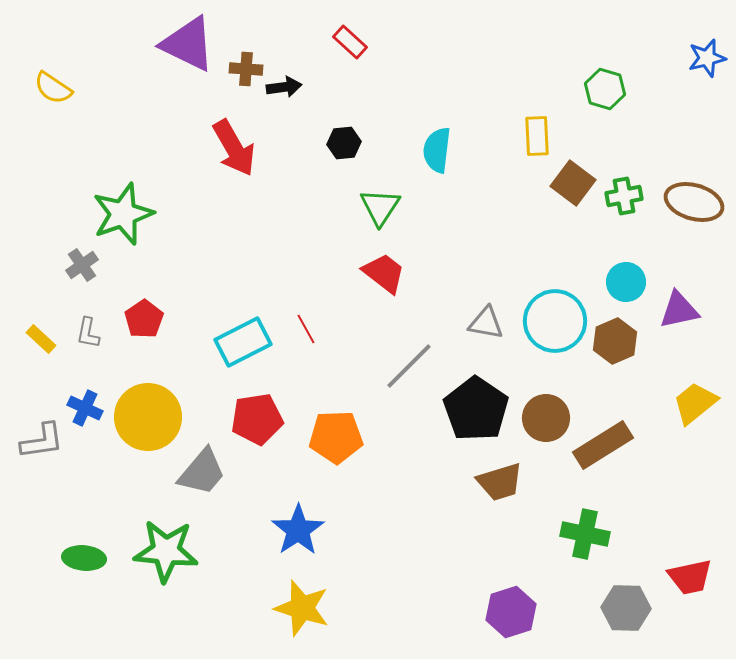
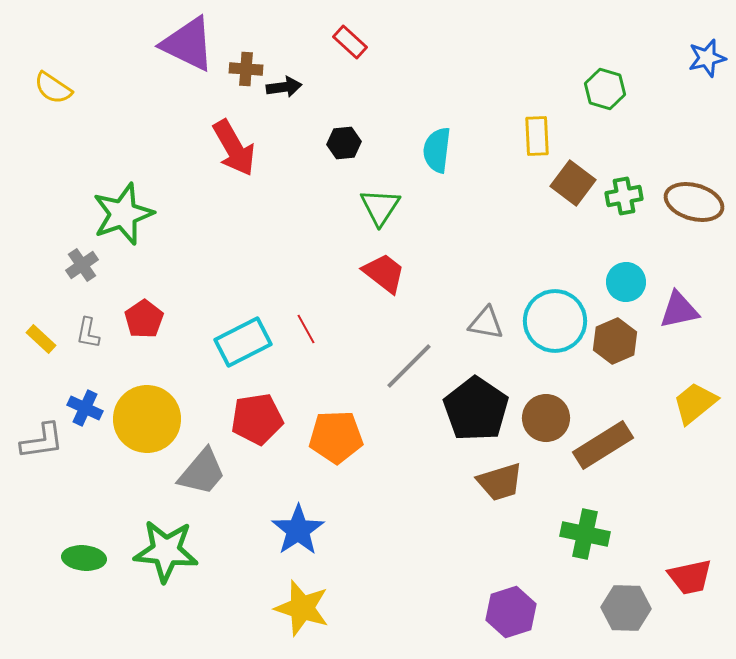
yellow circle at (148, 417): moved 1 px left, 2 px down
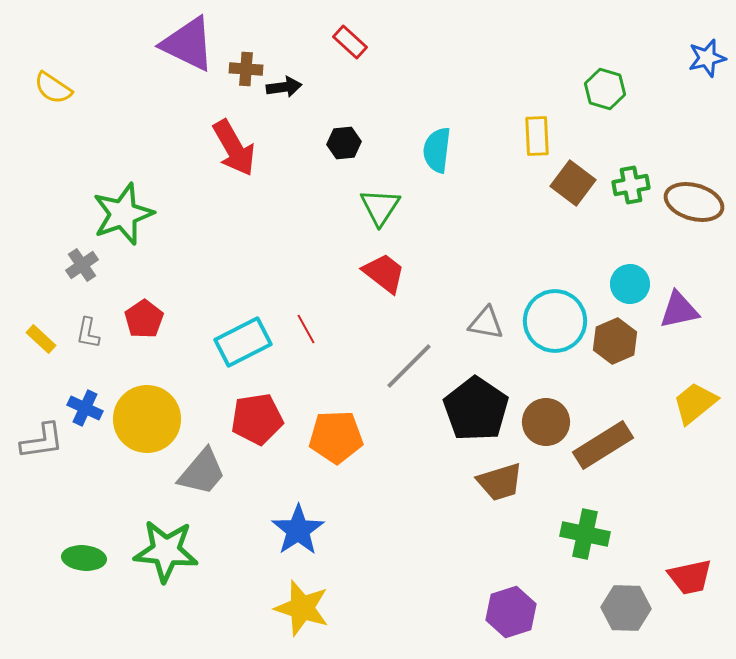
green cross at (624, 196): moved 7 px right, 11 px up
cyan circle at (626, 282): moved 4 px right, 2 px down
brown circle at (546, 418): moved 4 px down
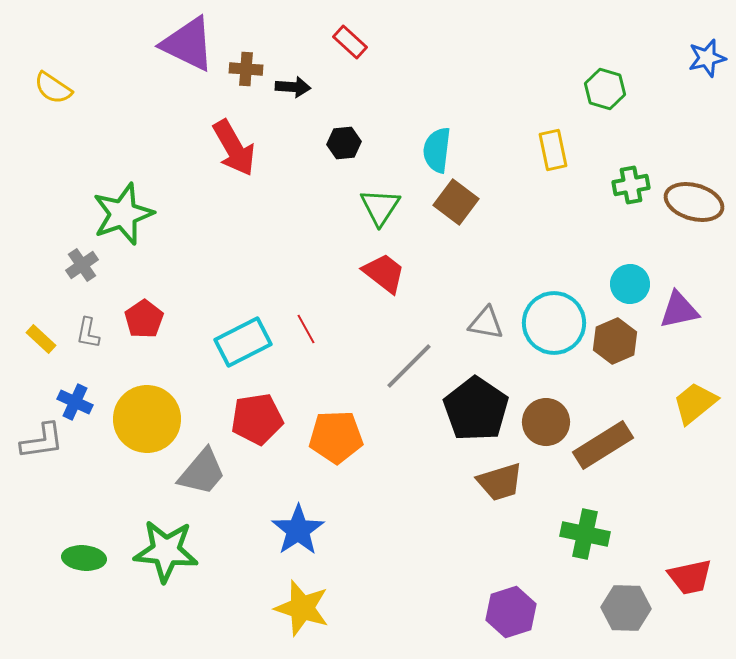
black arrow at (284, 87): moved 9 px right; rotated 12 degrees clockwise
yellow rectangle at (537, 136): moved 16 px right, 14 px down; rotated 9 degrees counterclockwise
brown square at (573, 183): moved 117 px left, 19 px down
cyan circle at (555, 321): moved 1 px left, 2 px down
blue cross at (85, 408): moved 10 px left, 6 px up
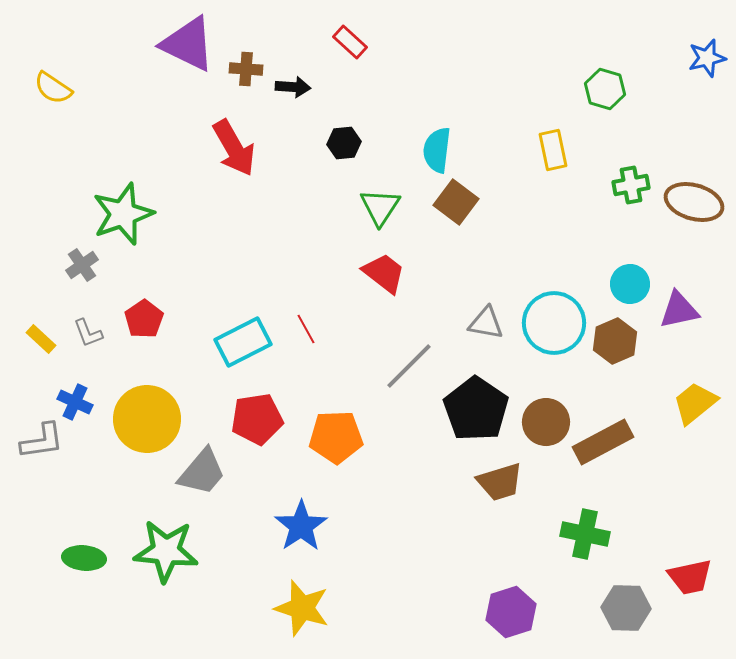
gray L-shape at (88, 333): rotated 32 degrees counterclockwise
brown rectangle at (603, 445): moved 3 px up; rotated 4 degrees clockwise
blue star at (298, 530): moved 3 px right, 4 px up
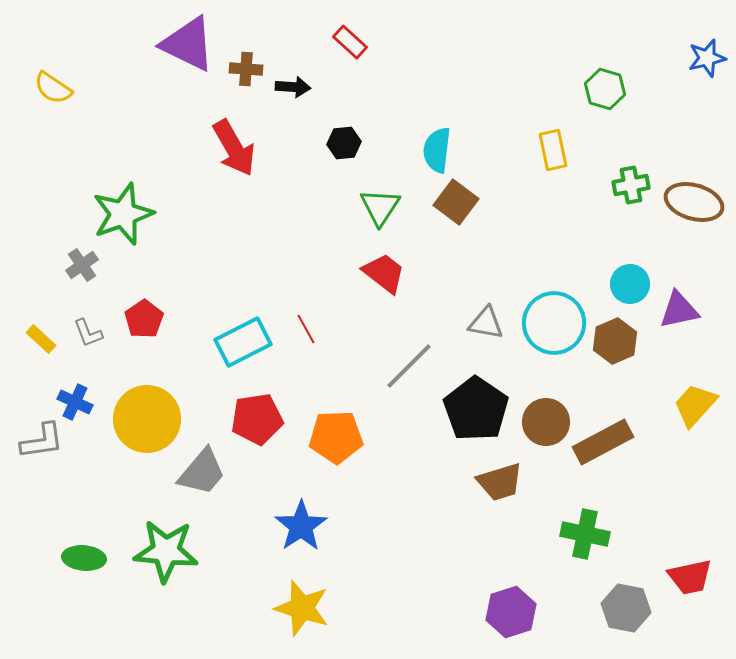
yellow trapezoid at (695, 403): moved 2 px down; rotated 9 degrees counterclockwise
gray hexagon at (626, 608): rotated 9 degrees clockwise
